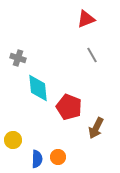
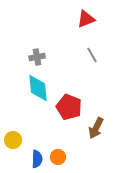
gray cross: moved 19 px right, 1 px up; rotated 28 degrees counterclockwise
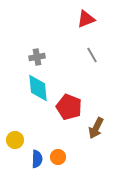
yellow circle: moved 2 px right
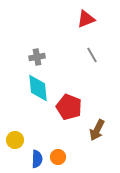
brown arrow: moved 1 px right, 2 px down
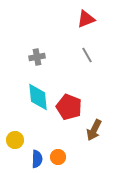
gray line: moved 5 px left
cyan diamond: moved 9 px down
brown arrow: moved 3 px left
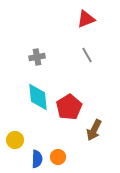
red pentagon: rotated 20 degrees clockwise
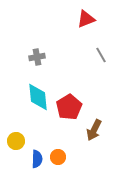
gray line: moved 14 px right
yellow circle: moved 1 px right, 1 px down
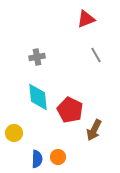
gray line: moved 5 px left
red pentagon: moved 1 px right, 3 px down; rotated 15 degrees counterclockwise
yellow circle: moved 2 px left, 8 px up
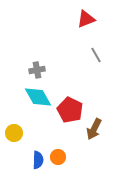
gray cross: moved 13 px down
cyan diamond: rotated 24 degrees counterclockwise
brown arrow: moved 1 px up
blue semicircle: moved 1 px right, 1 px down
